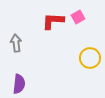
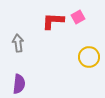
gray arrow: moved 2 px right
yellow circle: moved 1 px left, 1 px up
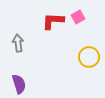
purple semicircle: rotated 24 degrees counterclockwise
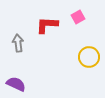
red L-shape: moved 6 px left, 4 px down
purple semicircle: moved 3 px left; rotated 48 degrees counterclockwise
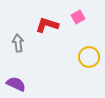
red L-shape: rotated 15 degrees clockwise
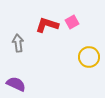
pink square: moved 6 px left, 5 px down
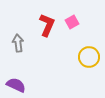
red L-shape: rotated 95 degrees clockwise
purple semicircle: moved 1 px down
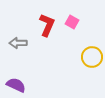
pink square: rotated 32 degrees counterclockwise
gray arrow: rotated 84 degrees counterclockwise
yellow circle: moved 3 px right
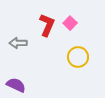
pink square: moved 2 px left, 1 px down; rotated 16 degrees clockwise
yellow circle: moved 14 px left
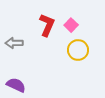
pink square: moved 1 px right, 2 px down
gray arrow: moved 4 px left
yellow circle: moved 7 px up
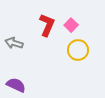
gray arrow: rotated 18 degrees clockwise
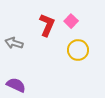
pink square: moved 4 px up
